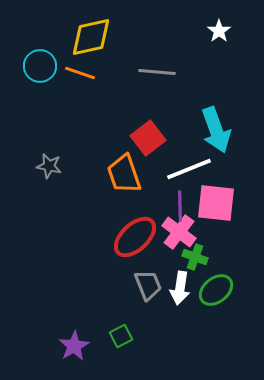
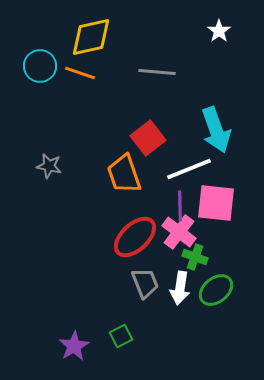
gray trapezoid: moved 3 px left, 2 px up
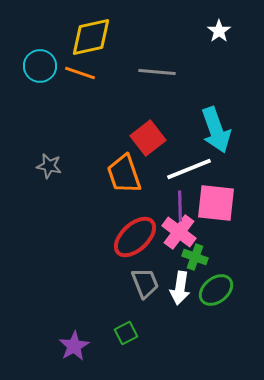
green square: moved 5 px right, 3 px up
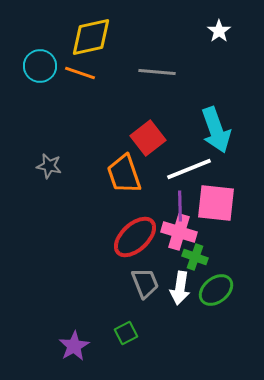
pink cross: rotated 20 degrees counterclockwise
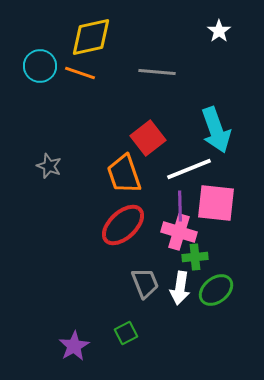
gray star: rotated 10 degrees clockwise
red ellipse: moved 12 px left, 12 px up
green cross: rotated 25 degrees counterclockwise
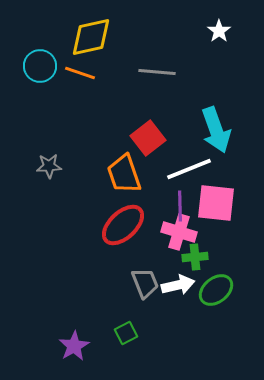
gray star: rotated 25 degrees counterclockwise
white arrow: moved 2 px left, 3 px up; rotated 112 degrees counterclockwise
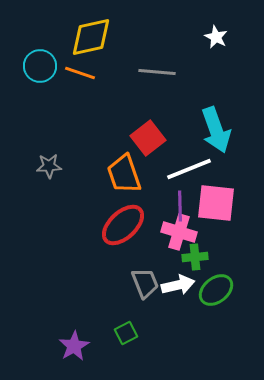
white star: moved 3 px left, 6 px down; rotated 10 degrees counterclockwise
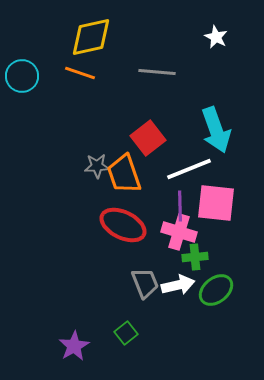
cyan circle: moved 18 px left, 10 px down
gray star: moved 48 px right
red ellipse: rotated 69 degrees clockwise
green square: rotated 10 degrees counterclockwise
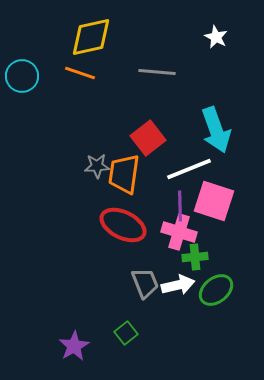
orange trapezoid: rotated 27 degrees clockwise
pink square: moved 2 px left, 2 px up; rotated 12 degrees clockwise
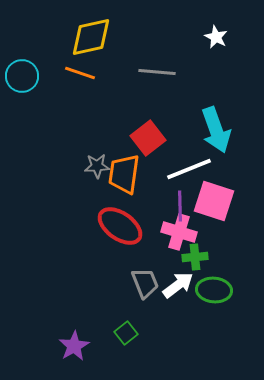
red ellipse: moved 3 px left, 1 px down; rotated 9 degrees clockwise
white arrow: rotated 24 degrees counterclockwise
green ellipse: moved 2 px left; rotated 44 degrees clockwise
